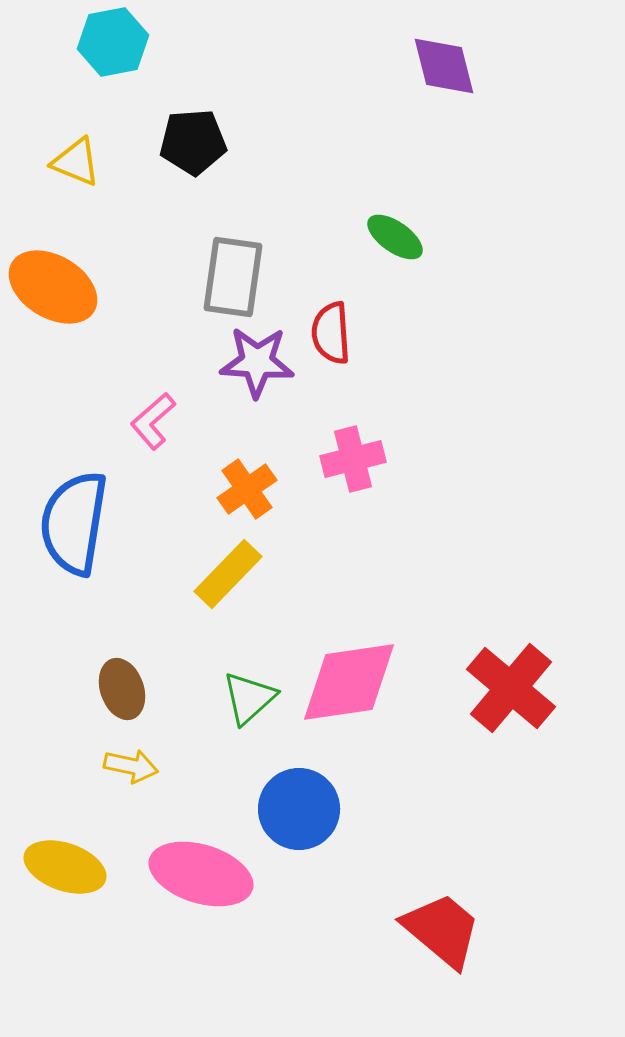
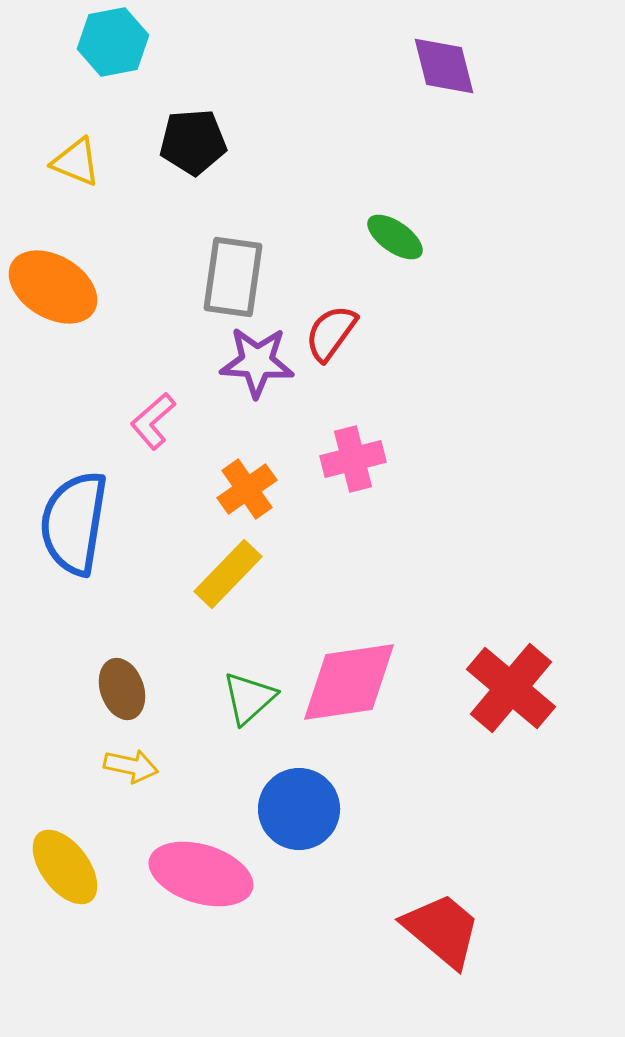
red semicircle: rotated 40 degrees clockwise
yellow ellipse: rotated 34 degrees clockwise
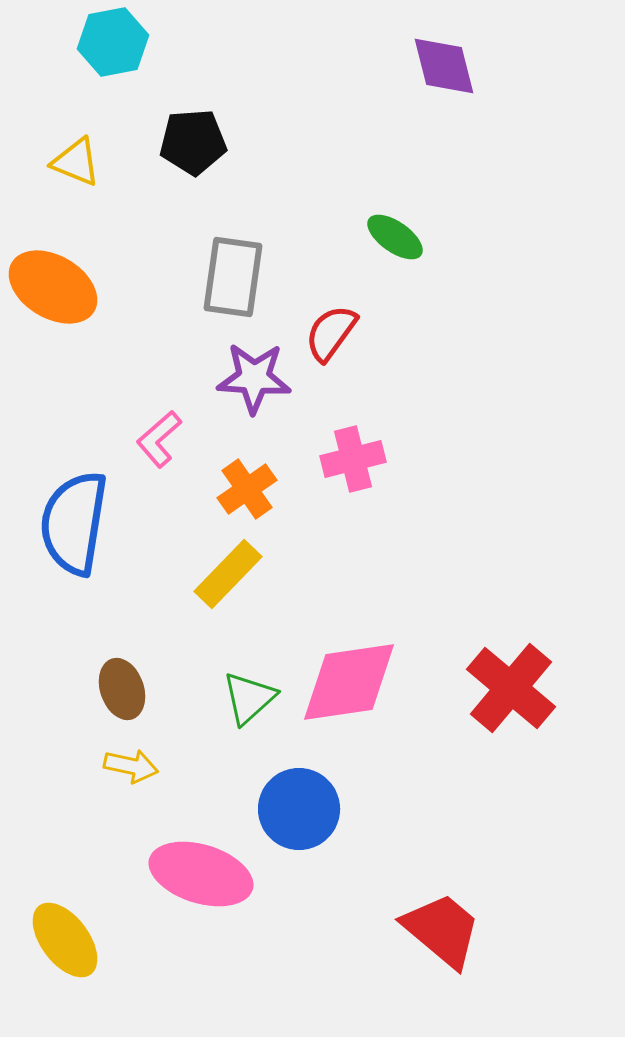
purple star: moved 3 px left, 16 px down
pink L-shape: moved 6 px right, 18 px down
yellow ellipse: moved 73 px down
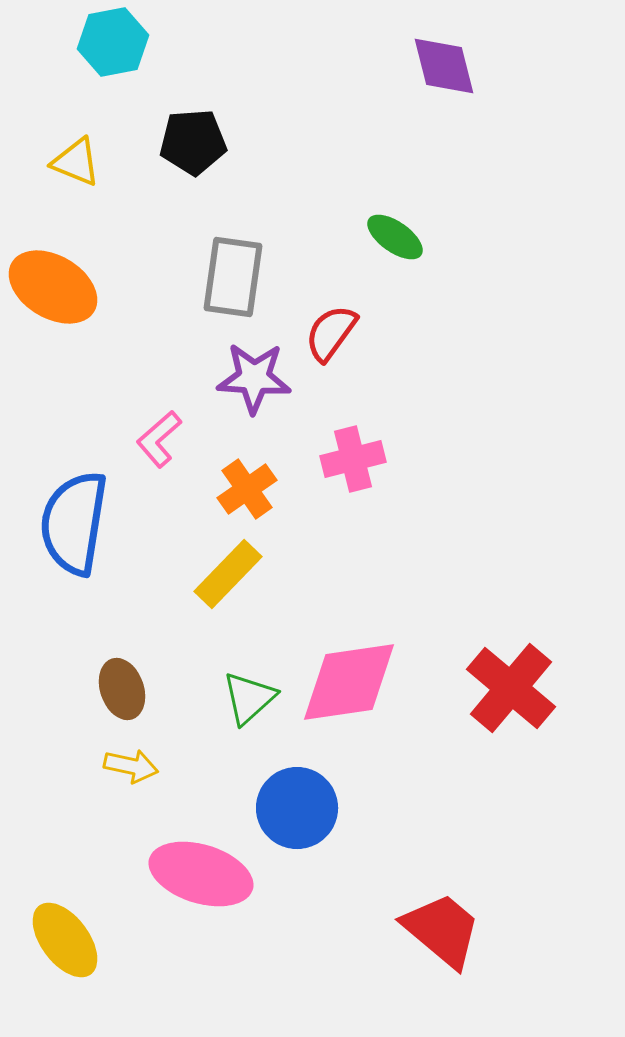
blue circle: moved 2 px left, 1 px up
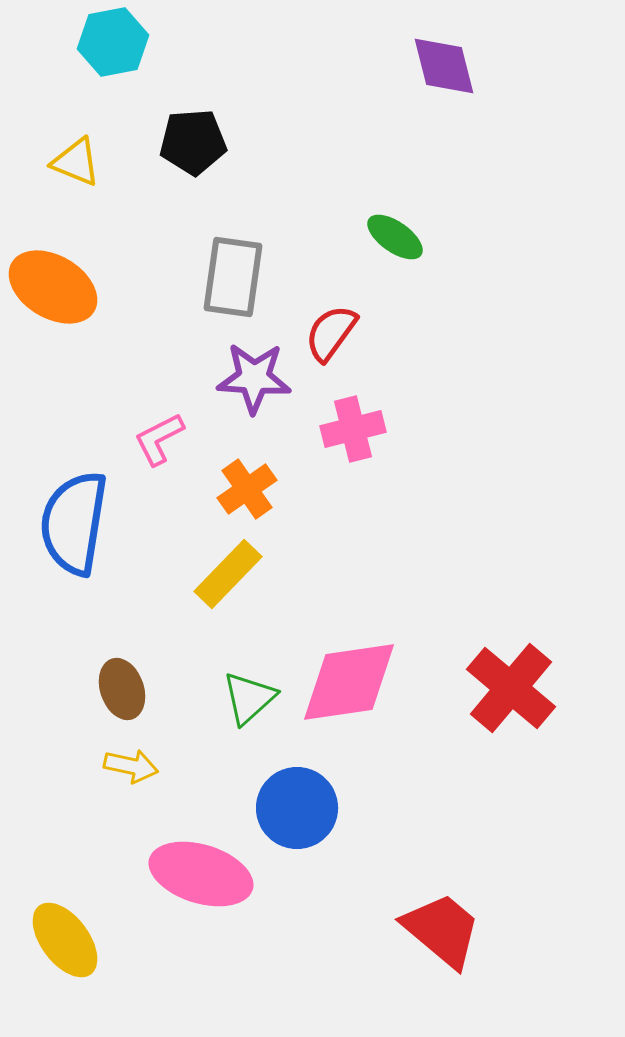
pink L-shape: rotated 14 degrees clockwise
pink cross: moved 30 px up
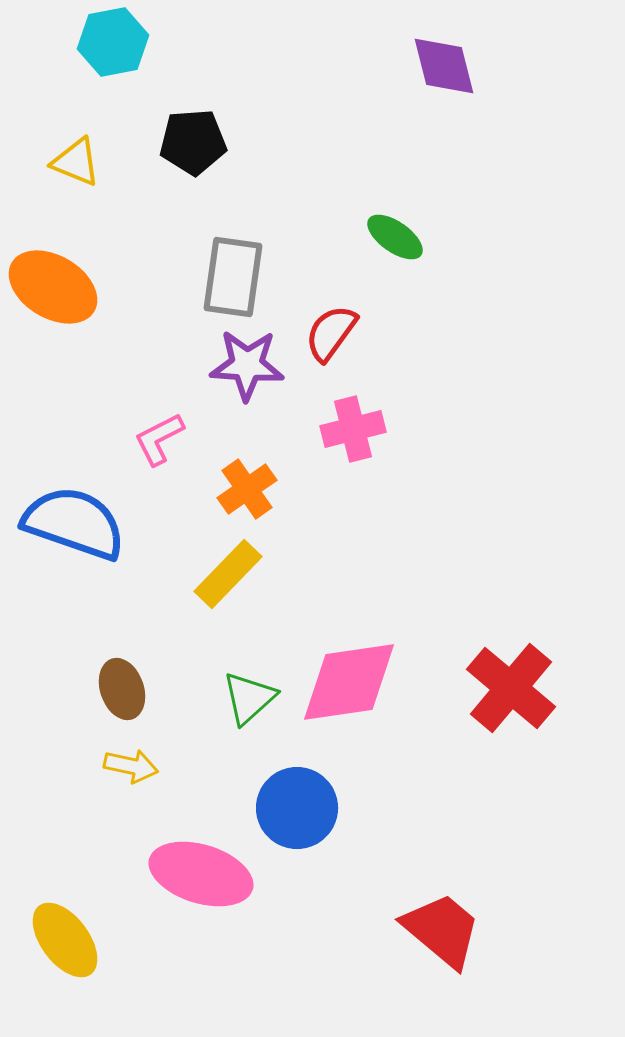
purple star: moved 7 px left, 13 px up
blue semicircle: rotated 100 degrees clockwise
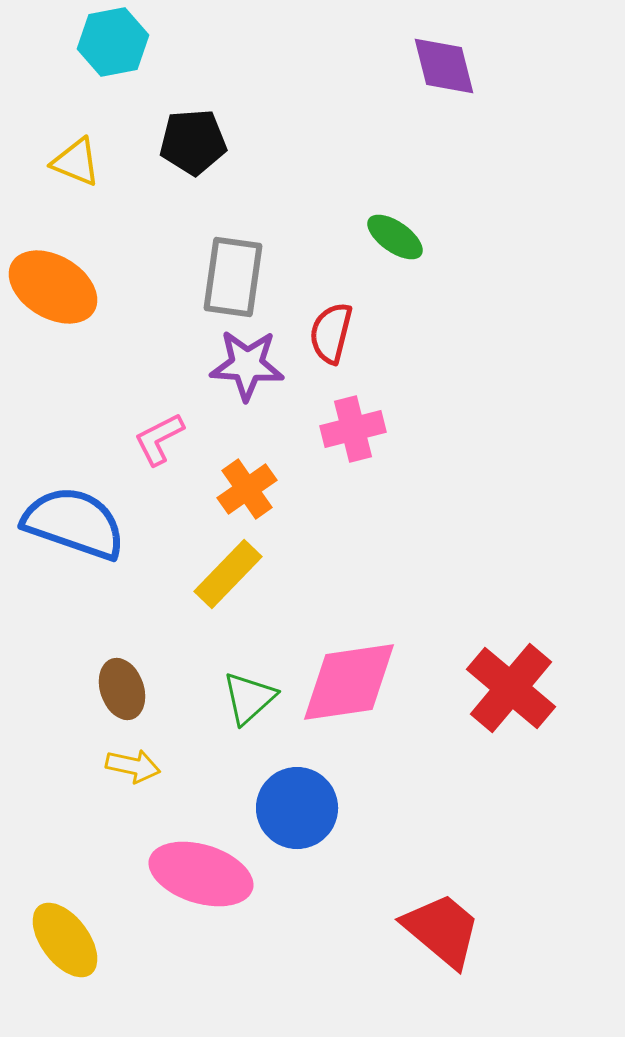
red semicircle: rotated 22 degrees counterclockwise
yellow arrow: moved 2 px right
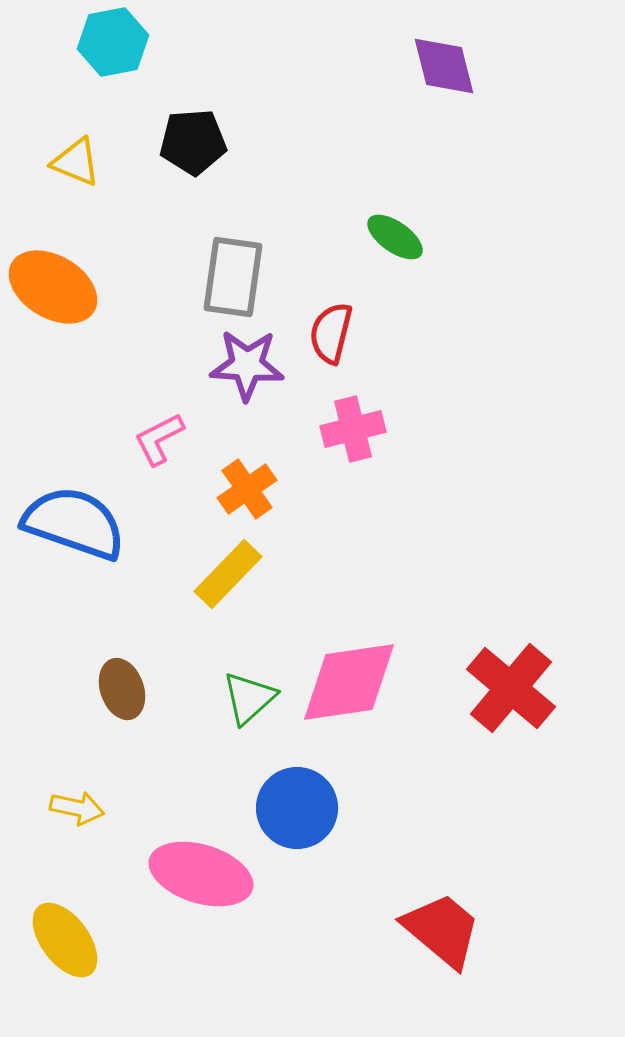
yellow arrow: moved 56 px left, 42 px down
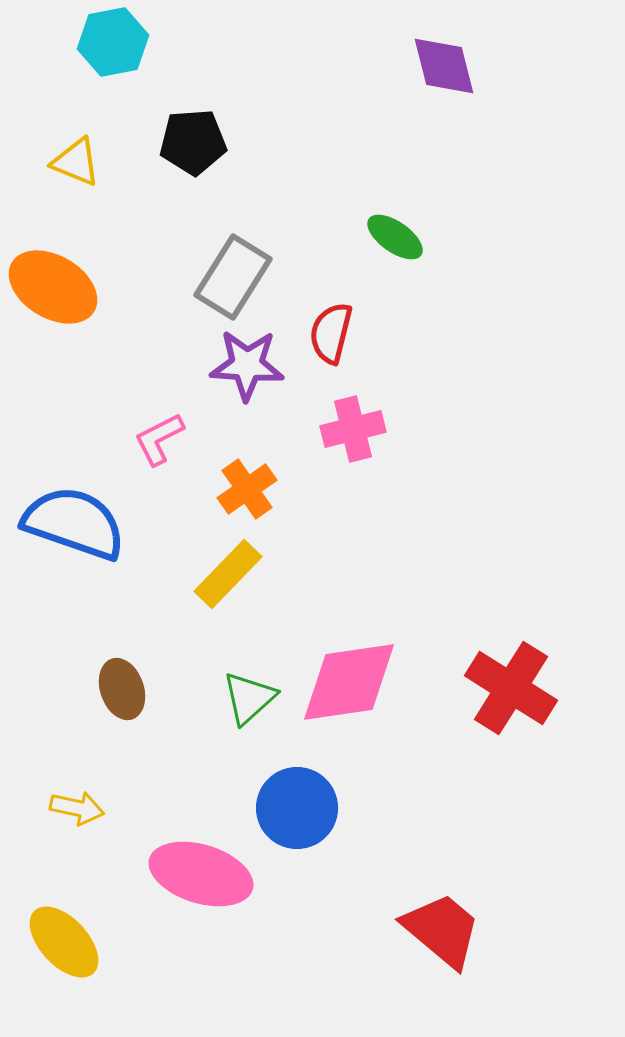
gray rectangle: rotated 24 degrees clockwise
red cross: rotated 8 degrees counterclockwise
yellow ellipse: moved 1 px left, 2 px down; rotated 6 degrees counterclockwise
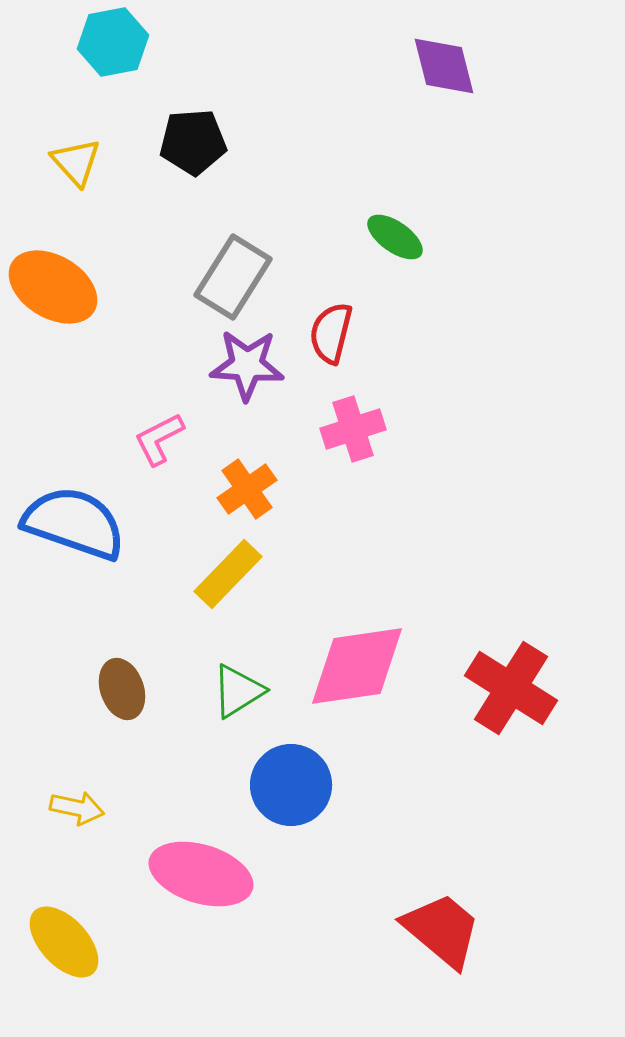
yellow triangle: rotated 26 degrees clockwise
pink cross: rotated 4 degrees counterclockwise
pink diamond: moved 8 px right, 16 px up
green triangle: moved 11 px left, 7 px up; rotated 10 degrees clockwise
blue circle: moved 6 px left, 23 px up
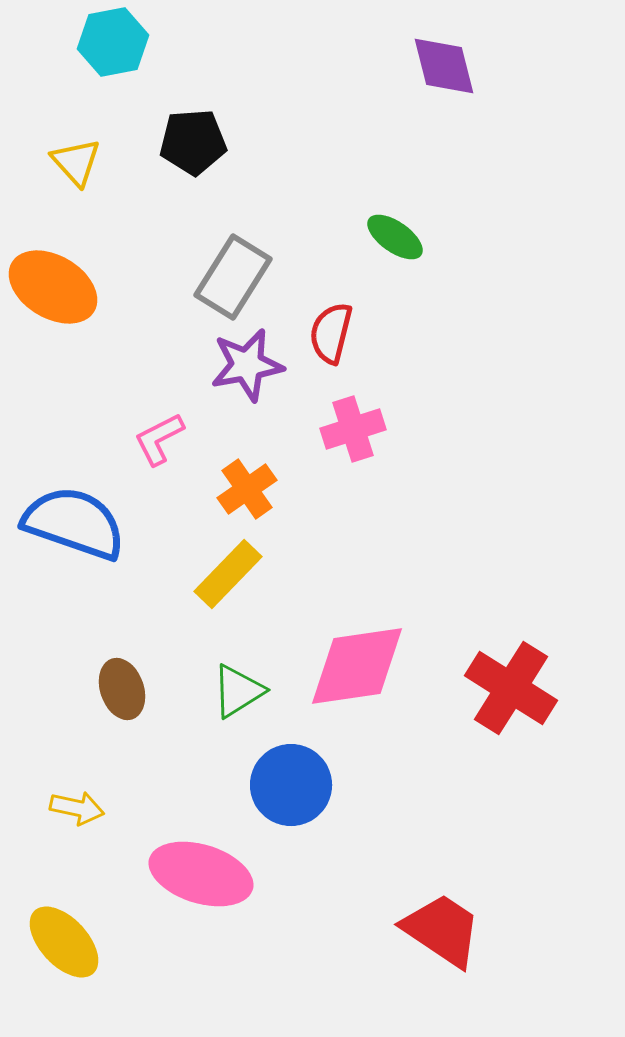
purple star: rotated 14 degrees counterclockwise
red trapezoid: rotated 6 degrees counterclockwise
